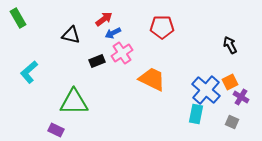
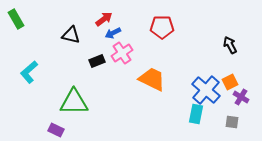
green rectangle: moved 2 px left, 1 px down
gray square: rotated 16 degrees counterclockwise
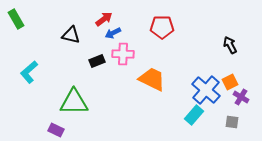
pink cross: moved 1 px right, 1 px down; rotated 35 degrees clockwise
cyan rectangle: moved 2 px left, 1 px down; rotated 30 degrees clockwise
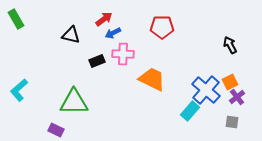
cyan L-shape: moved 10 px left, 18 px down
purple cross: moved 4 px left; rotated 21 degrees clockwise
cyan rectangle: moved 4 px left, 4 px up
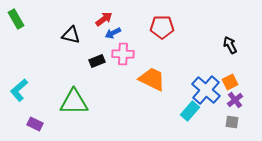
purple cross: moved 2 px left, 3 px down
purple rectangle: moved 21 px left, 6 px up
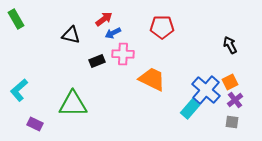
green triangle: moved 1 px left, 2 px down
cyan rectangle: moved 2 px up
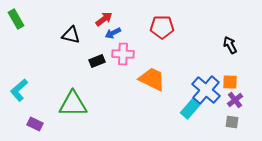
orange square: rotated 28 degrees clockwise
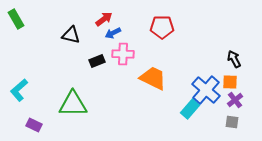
black arrow: moved 4 px right, 14 px down
orange trapezoid: moved 1 px right, 1 px up
purple rectangle: moved 1 px left, 1 px down
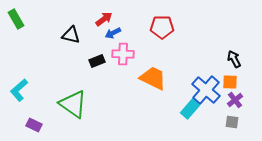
green triangle: rotated 36 degrees clockwise
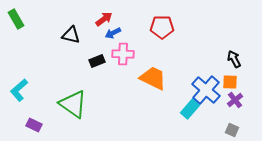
gray square: moved 8 px down; rotated 16 degrees clockwise
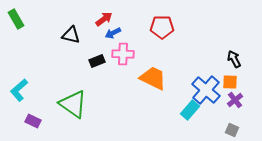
cyan rectangle: moved 1 px down
purple rectangle: moved 1 px left, 4 px up
